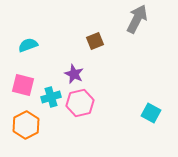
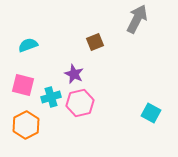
brown square: moved 1 px down
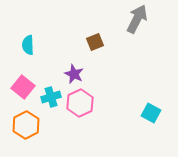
cyan semicircle: rotated 72 degrees counterclockwise
pink square: moved 2 px down; rotated 25 degrees clockwise
pink hexagon: rotated 12 degrees counterclockwise
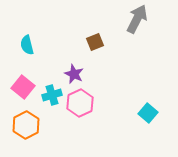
cyan semicircle: moved 1 px left; rotated 12 degrees counterclockwise
cyan cross: moved 1 px right, 2 px up
cyan square: moved 3 px left; rotated 12 degrees clockwise
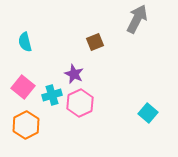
cyan semicircle: moved 2 px left, 3 px up
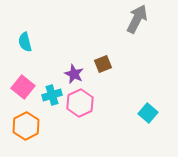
brown square: moved 8 px right, 22 px down
orange hexagon: moved 1 px down
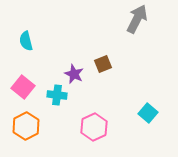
cyan semicircle: moved 1 px right, 1 px up
cyan cross: moved 5 px right; rotated 24 degrees clockwise
pink hexagon: moved 14 px right, 24 px down
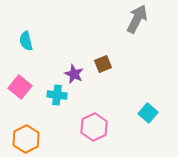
pink square: moved 3 px left
orange hexagon: moved 13 px down
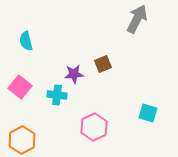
purple star: rotated 30 degrees counterclockwise
cyan square: rotated 24 degrees counterclockwise
orange hexagon: moved 4 px left, 1 px down
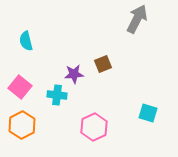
orange hexagon: moved 15 px up
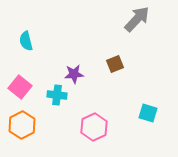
gray arrow: rotated 16 degrees clockwise
brown square: moved 12 px right
